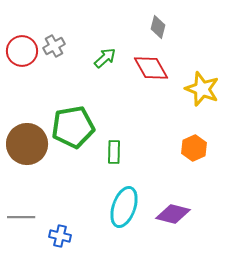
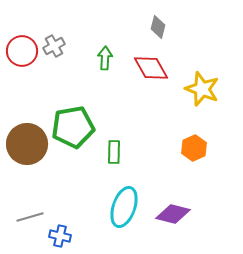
green arrow: rotated 45 degrees counterclockwise
gray line: moved 9 px right; rotated 16 degrees counterclockwise
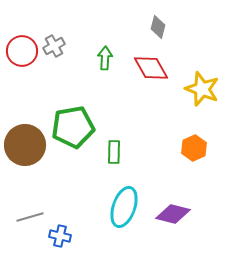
brown circle: moved 2 px left, 1 px down
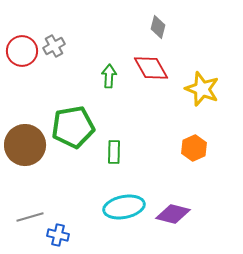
green arrow: moved 4 px right, 18 px down
cyan ellipse: rotated 60 degrees clockwise
blue cross: moved 2 px left, 1 px up
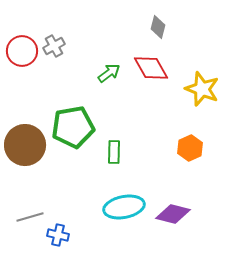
green arrow: moved 3 px up; rotated 50 degrees clockwise
orange hexagon: moved 4 px left
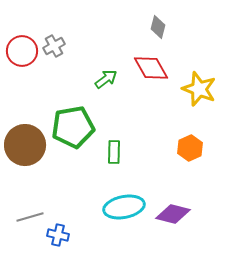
green arrow: moved 3 px left, 6 px down
yellow star: moved 3 px left
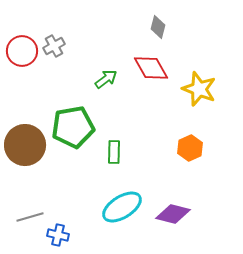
cyan ellipse: moved 2 px left; rotated 21 degrees counterclockwise
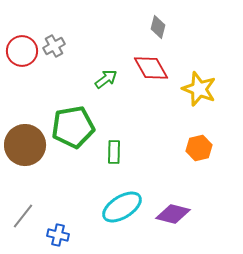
orange hexagon: moved 9 px right; rotated 10 degrees clockwise
gray line: moved 7 px left, 1 px up; rotated 36 degrees counterclockwise
